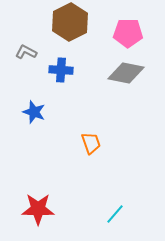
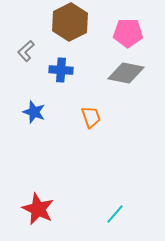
gray L-shape: moved 1 px up; rotated 70 degrees counterclockwise
orange trapezoid: moved 26 px up
red star: rotated 24 degrees clockwise
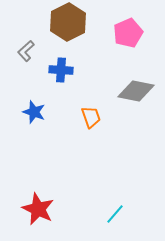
brown hexagon: moved 2 px left
pink pentagon: rotated 24 degrees counterclockwise
gray diamond: moved 10 px right, 18 px down
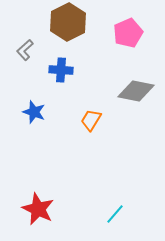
gray L-shape: moved 1 px left, 1 px up
orange trapezoid: moved 3 px down; rotated 130 degrees counterclockwise
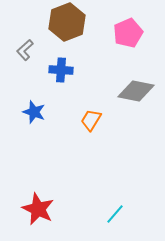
brown hexagon: moved 1 px left; rotated 6 degrees clockwise
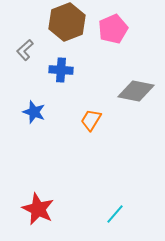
pink pentagon: moved 15 px left, 4 px up
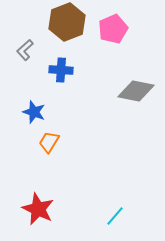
orange trapezoid: moved 42 px left, 22 px down
cyan line: moved 2 px down
